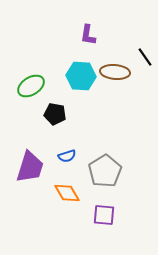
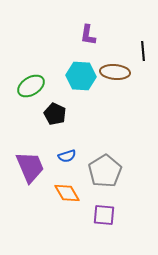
black line: moved 2 px left, 6 px up; rotated 30 degrees clockwise
black pentagon: rotated 15 degrees clockwise
purple trapezoid: rotated 40 degrees counterclockwise
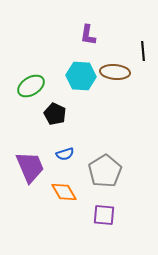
blue semicircle: moved 2 px left, 2 px up
orange diamond: moved 3 px left, 1 px up
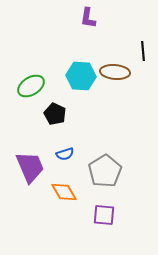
purple L-shape: moved 17 px up
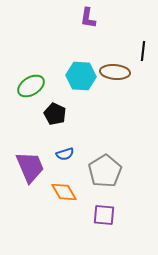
black line: rotated 12 degrees clockwise
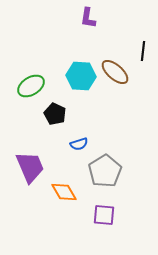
brown ellipse: rotated 36 degrees clockwise
blue semicircle: moved 14 px right, 10 px up
